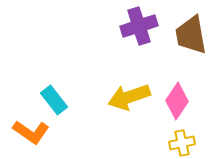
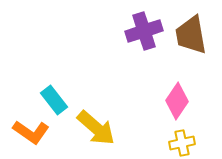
purple cross: moved 5 px right, 5 px down
yellow arrow: moved 33 px left, 31 px down; rotated 120 degrees counterclockwise
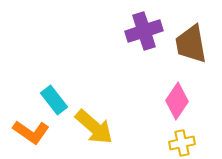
brown trapezoid: moved 9 px down
yellow arrow: moved 2 px left, 1 px up
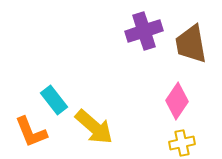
orange L-shape: rotated 33 degrees clockwise
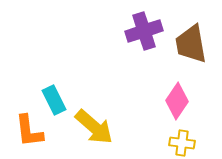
cyan rectangle: rotated 12 degrees clockwise
orange L-shape: moved 2 px left, 1 px up; rotated 15 degrees clockwise
yellow cross: rotated 20 degrees clockwise
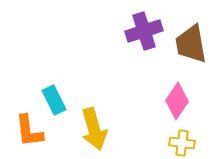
yellow arrow: moved 2 px down; rotated 33 degrees clockwise
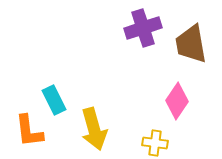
purple cross: moved 1 px left, 3 px up
yellow cross: moved 27 px left
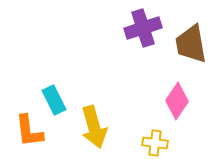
yellow arrow: moved 2 px up
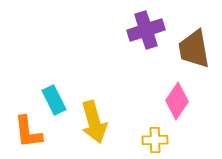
purple cross: moved 3 px right, 2 px down
brown trapezoid: moved 3 px right, 5 px down
yellow arrow: moved 5 px up
orange L-shape: moved 1 px left, 1 px down
yellow cross: moved 3 px up; rotated 10 degrees counterclockwise
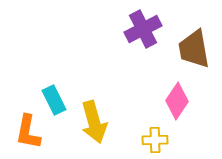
purple cross: moved 3 px left, 1 px up; rotated 9 degrees counterclockwise
orange L-shape: rotated 18 degrees clockwise
